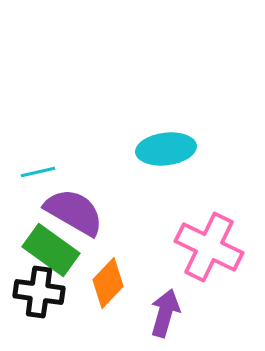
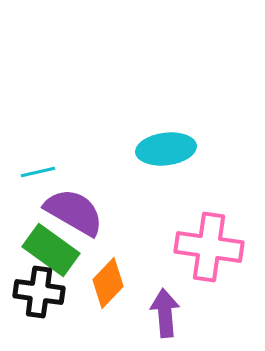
pink cross: rotated 18 degrees counterclockwise
purple arrow: rotated 21 degrees counterclockwise
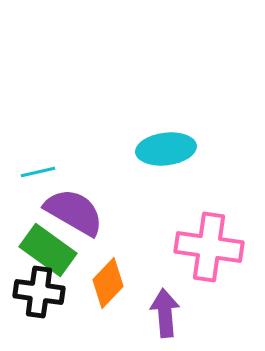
green rectangle: moved 3 px left
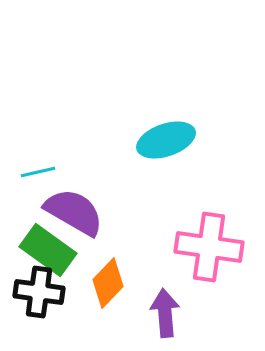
cyan ellipse: moved 9 px up; rotated 12 degrees counterclockwise
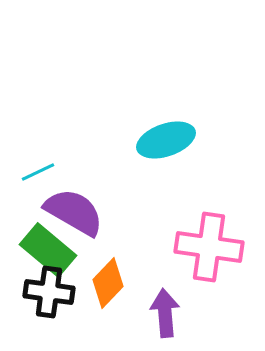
cyan line: rotated 12 degrees counterclockwise
green rectangle: rotated 4 degrees clockwise
black cross: moved 10 px right
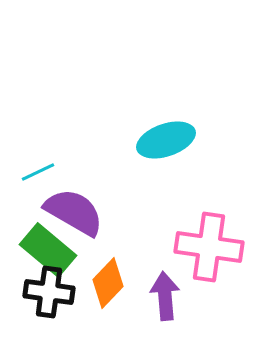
purple arrow: moved 17 px up
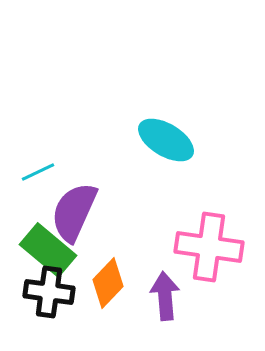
cyan ellipse: rotated 50 degrees clockwise
purple semicircle: rotated 96 degrees counterclockwise
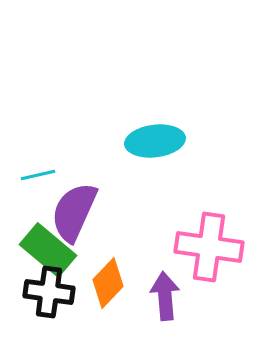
cyan ellipse: moved 11 px left, 1 px down; rotated 38 degrees counterclockwise
cyan line: moved 3 px down; rotated 12 degrees clockwise
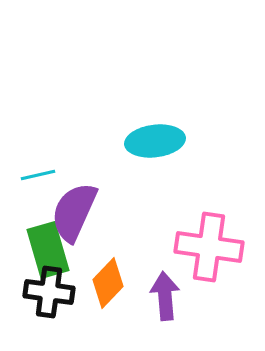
green rectangle: rotated 34 degrees clockwise
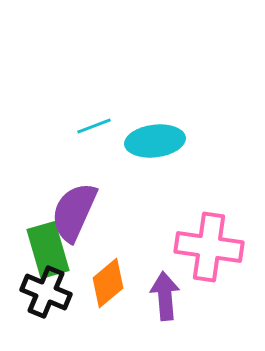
cyan line: moved 56 px right, 49 px up; rotated 8 degrees counterclockwise
orange diamond: rotated 6 degrees clockwise
black cross: moved 3 px left; rotated 15 degrees clockwise
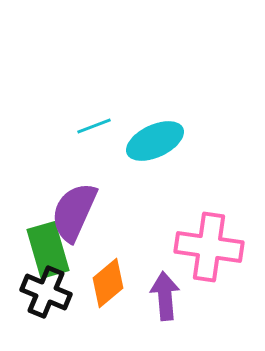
cyan ellipse: rotated 18 degrees counterclockwise
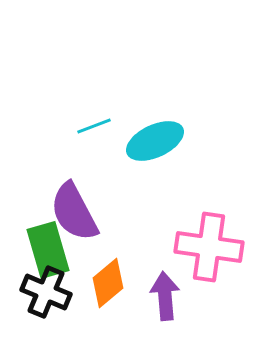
purple semicircle: rotated 52 degrees counterclockwise
